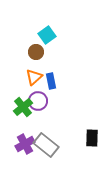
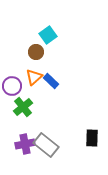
cyan square: moved 1 px right
blue rectangle: rotated 35 degrees counterclockwise
purple circle: moved 26 px left, 15 px up
purple cross: rotated 18 degrees clockwise
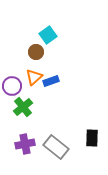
blue rectangle: rotated 63 degrees counterclockwise
gray rectangle: moved 10 px right, 2 px down
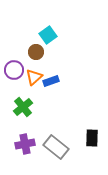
purple circle: moved 2 px right, 16 px up
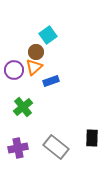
orange triangle: moved 10 px up
purple cross: moved 7 px left, 4 px down
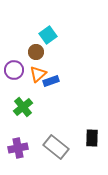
orange triangle: moved 4 px right, 7 px down
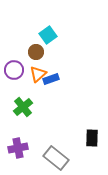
blue rectangle: moved 2 px up
gray rectangle: moved 11 px down
